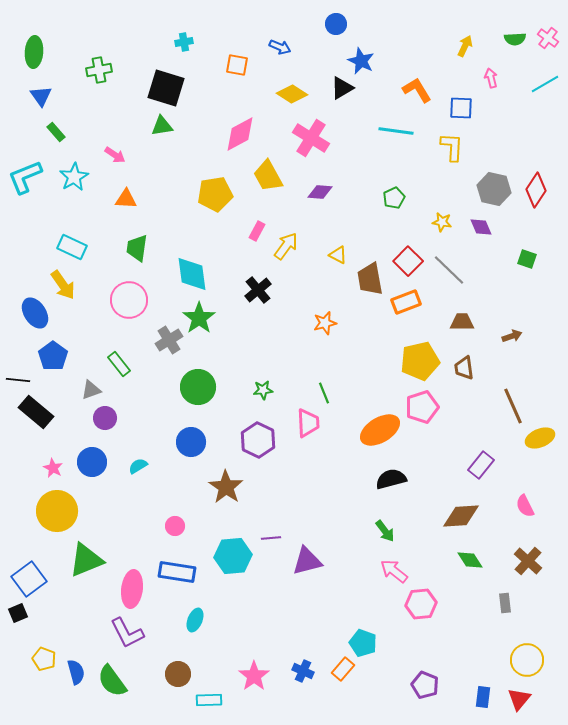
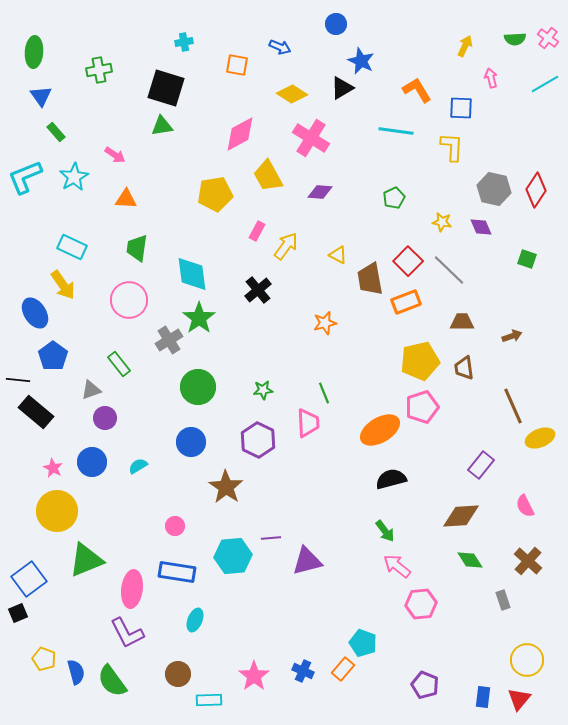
pink arrow at (394, 571): moved 3 px right, 5 px up
gray rectangle at (505, 603): moved 2 px left, 3 px up; rotated 12 degrees counterclockwise
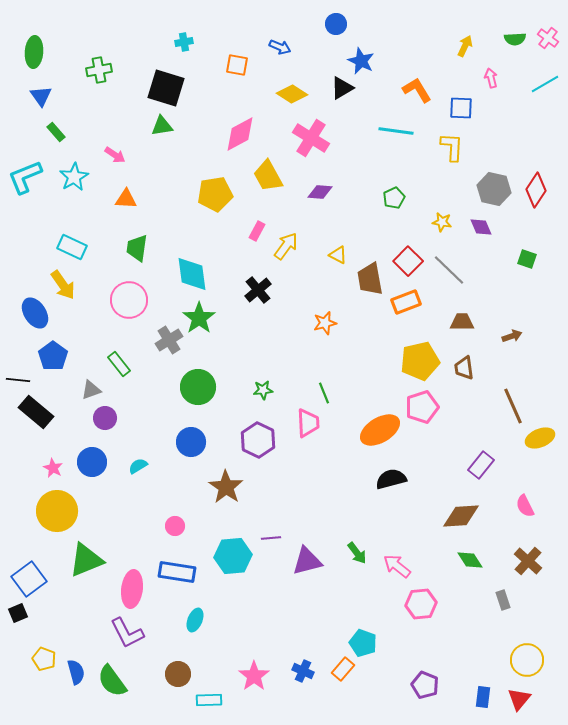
green arrow at (385, 531): moved 28 px left, 22 px down
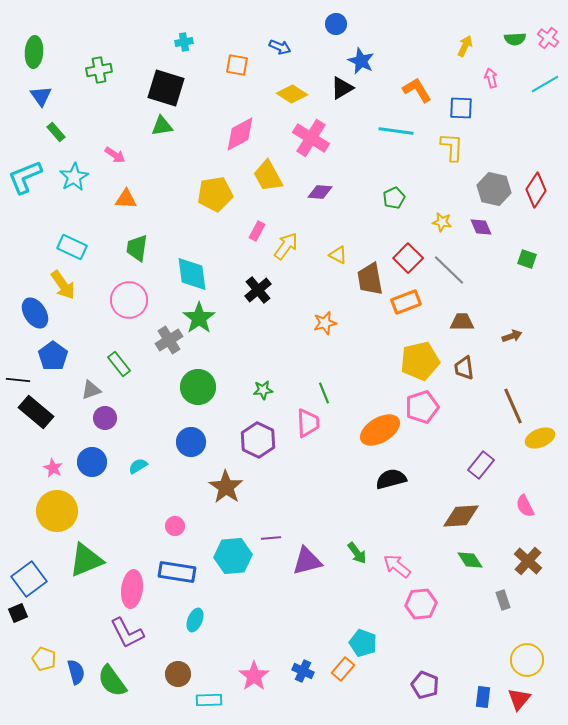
red square at (408, 261): moved 3 px up
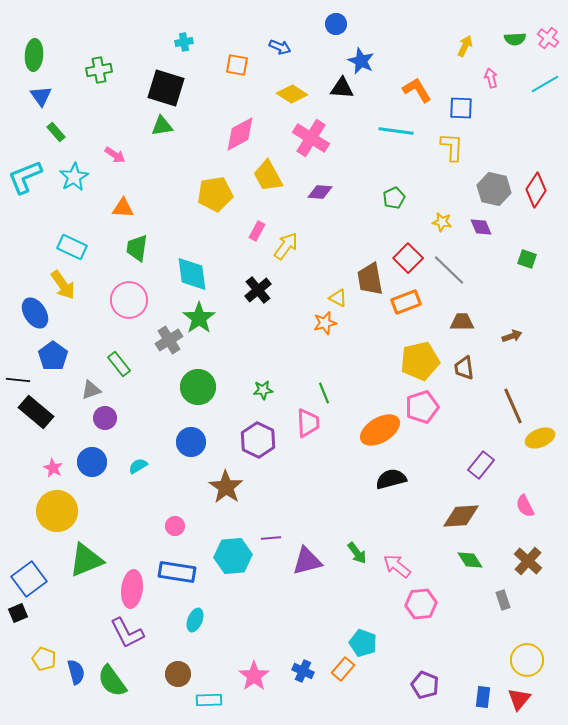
green ellipse at (34, 52): moved 3 px down
black triangle at (342, 88): rotated 35 degrees clockwise
orange triangle at (126, 199): moved 3 px left, 9 px down
yellow triangle at (338, 255): moved 43 px down
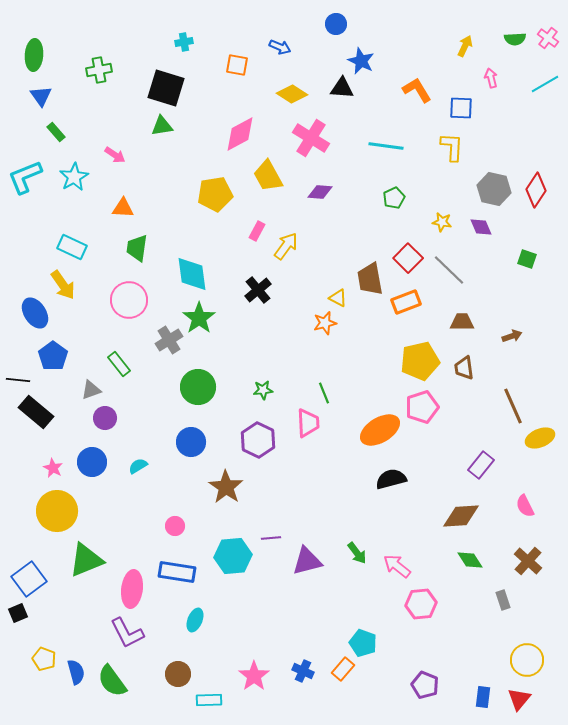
cyan line at (396, 131): moved 10 px left, 15 px down
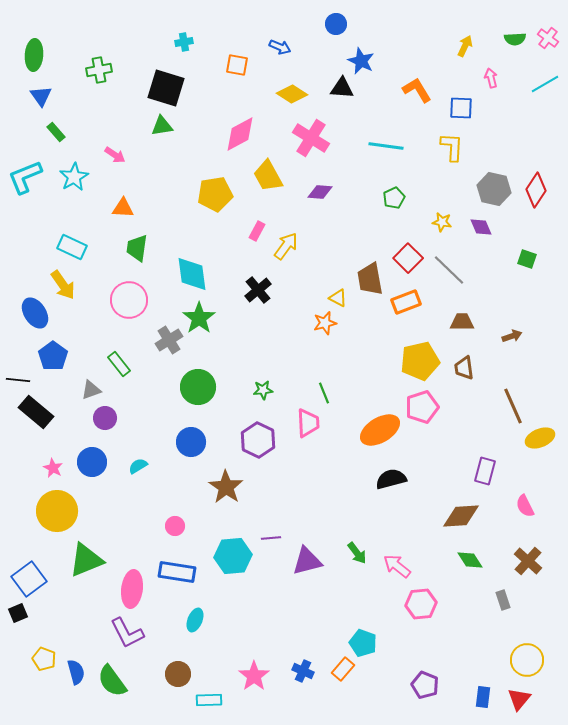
purple rectangle at (481, 465): moved 4 px right, 6 px down; rotated 24 degrees counterclockwise
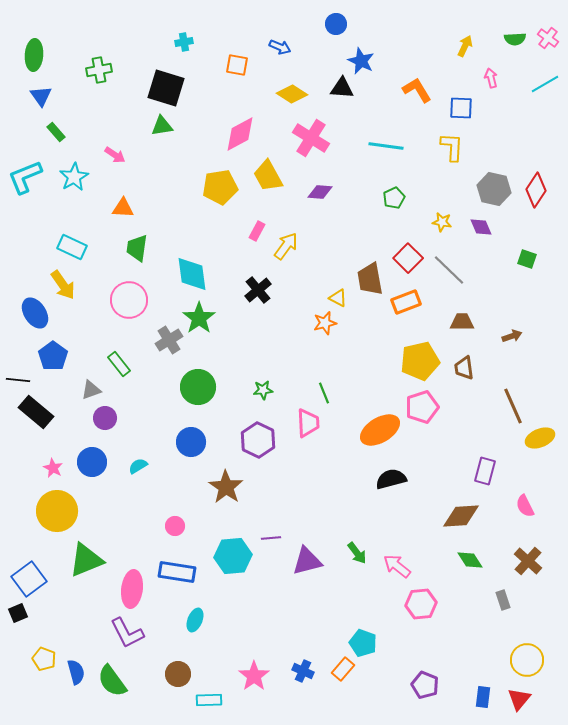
yellow pentagon at (215, 194): moved 5 px right, 7 px up
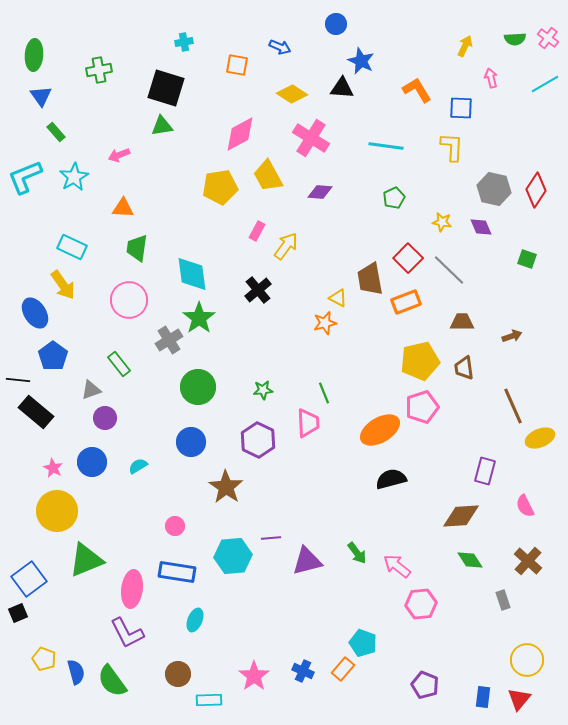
pink arrow at (115, 155): moved 4 px right; rotated 125 degrees clockwise
